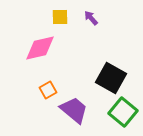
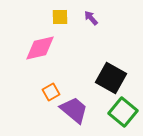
orange square: moved 3 px right, 2 px down
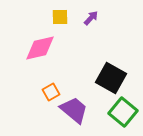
purple arrow: rotated 84 degrees clockwise
